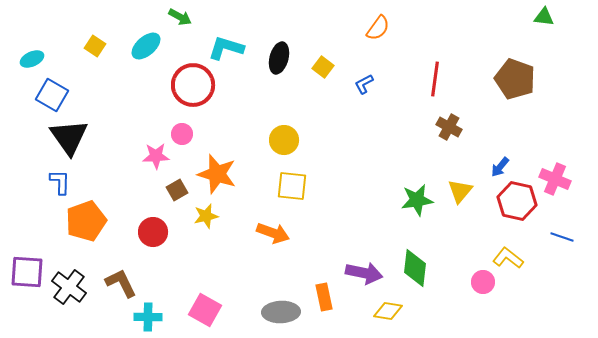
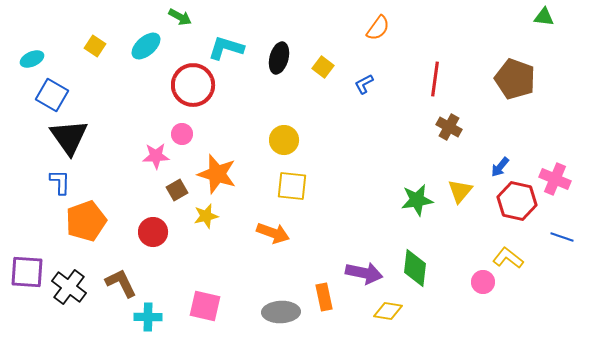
pink square at (205, 310): moved 4 px up; rotated 16 degrees counterclockwise
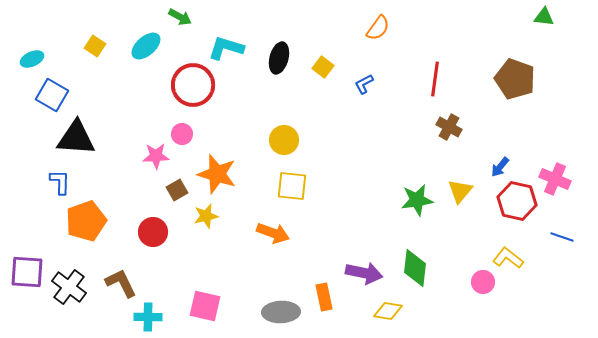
black triangle at (69, 137): moved 7 px right, 1 px down; rotated 51 degrees counterclockwise
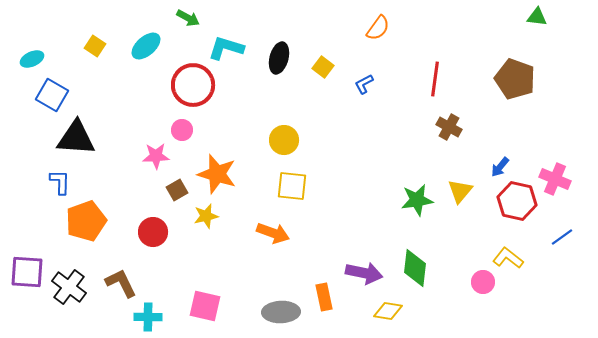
green arrow at (180, 17): moved 8 px right, 1 px down
green triangle at (544, 17): moved 7 px left
pink circle at (182, 134): moved 4 px up
blue line at (562, 237): rotated 55 degrees counterclockwise
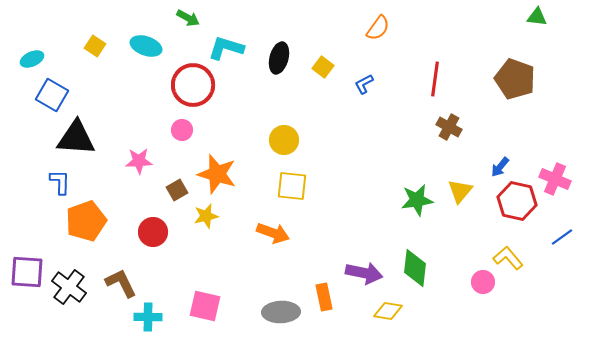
cyan ellipse at (146, 46): rotated 60 degrees clockwise
pink star at (156, 156): moved 17 px left, 5 px down
yellow L-shape at (508, 258): rotated 12 degrees clockwise
